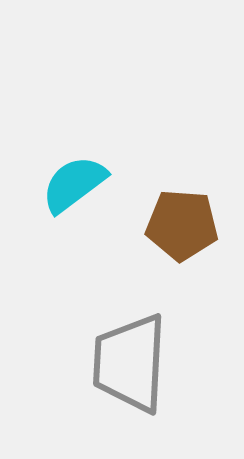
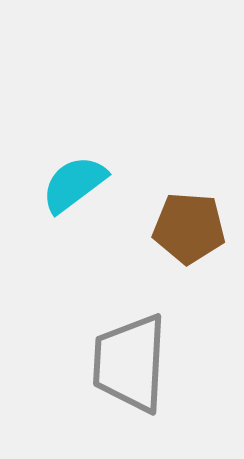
brown pentagon: moved 7 px right, 3 px down
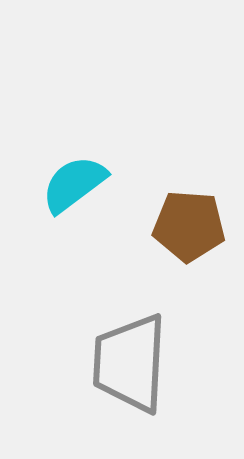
brown pentagon: moved 2 px up
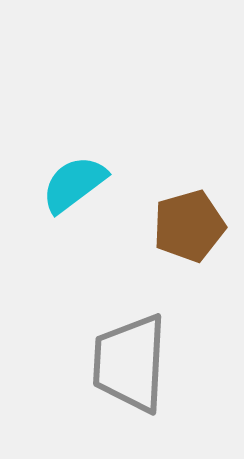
brown pentagon: rotated 20 degrees counterclockwise
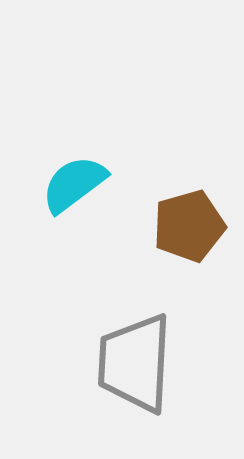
gray trapezoid: moved 5 px right
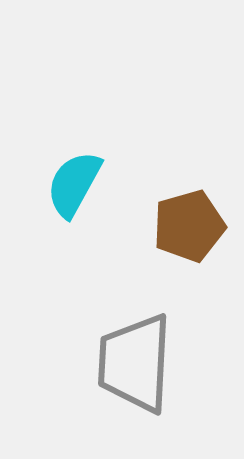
cyan semicircle: rotated 24 degrees counterclockwise
